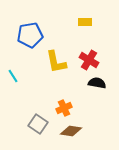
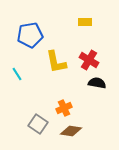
cyan line: moved 4 px right, 2 px up
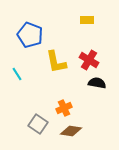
yellow rectangle: moved 2 px right, 2 px up
blue pentagon: rotated 30 degrees clockwise
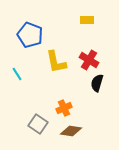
black semicircle: rotated 84 degrees counterclockwise
